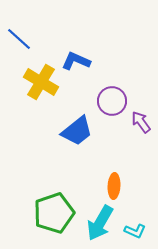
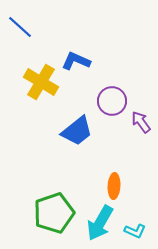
blue line: moved 1 px right, 12 px up
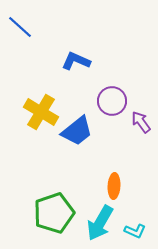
yellow cross: moved 30 px down
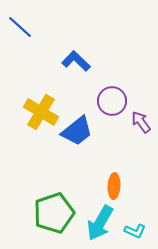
blue L-shape: rotated 20 degrees clockwise
